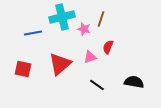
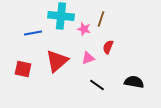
cyan cross: moved 1 px left, 1 px up; rotated 20 degrees clockwise
pink triangle: moved 2 px left, 1 px down
red triangle: moved 3 px left, 3 px up
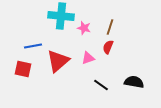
brown line: moved 9 px right, 8 px down
pink star: moved 1 px up
blue line: moved 13 px down
red triangle: moved 1 px right
black line: moved 4 px right
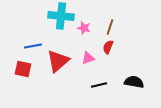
black line: moved 2 px left; rotated 49 degrees counterclockwise
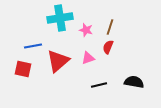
cyan cross: moved 1 px left, 2 px down; rotated 15 degrees counterclockwise
pink star: moved 2 px right, 2 px down
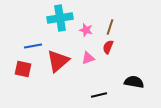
black line: moved 10 px down
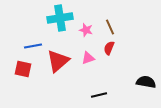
brown line: rotated 42 degrees counterclockwise
red semicircle: moved 1 px right, 1 px down
black semicircle: moved 12 px right
